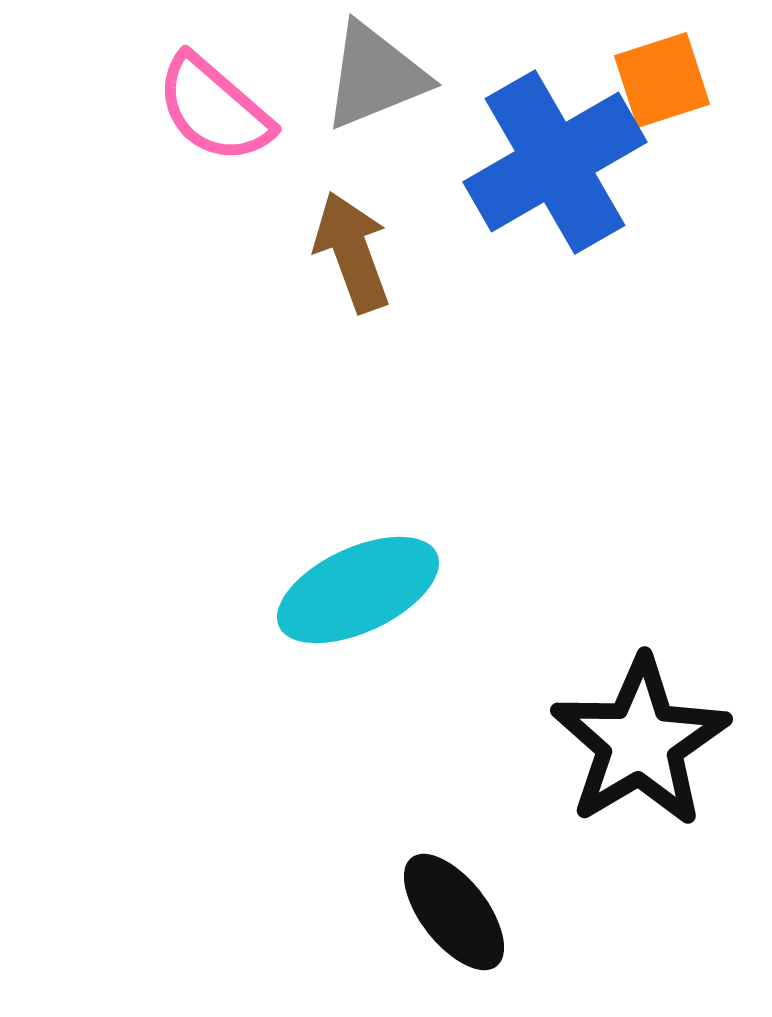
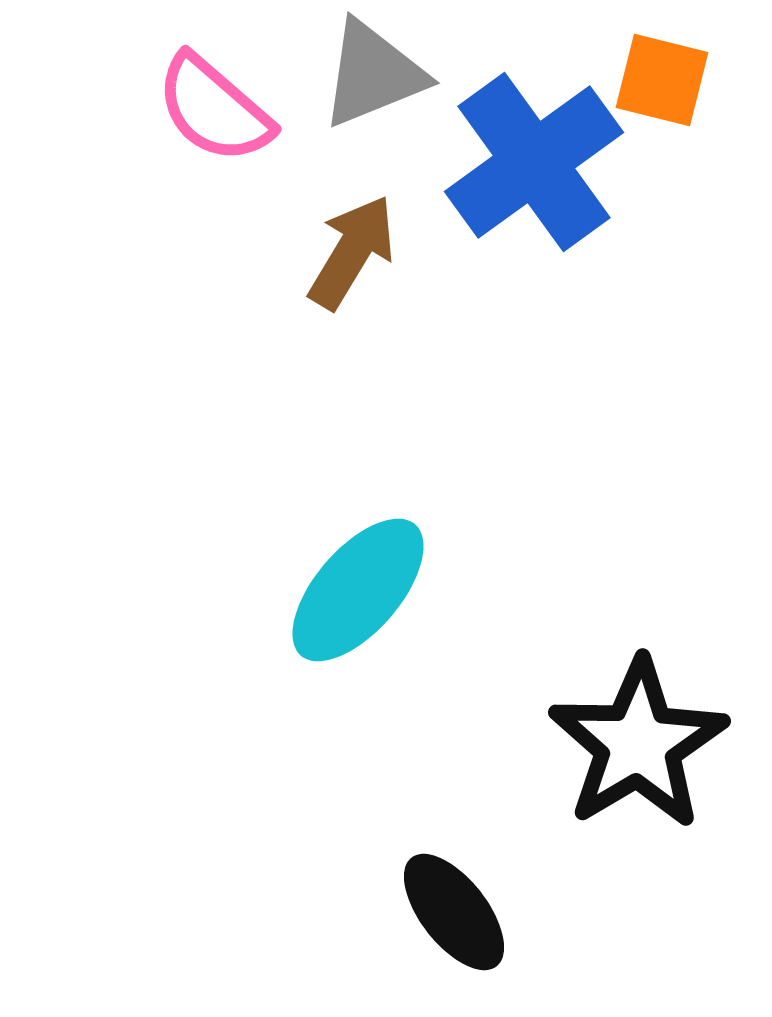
gray triangle: moved 2 px left, 2 px up
orange square: rotated 32 degrees clockwise
blue cross: moved 21 px left; rotated 6 degrees counterclockwise
brown arrow: rotated 51 degrees clockwise
cyan ellipse: rotated 24 degrees counterclockwise
black star: moved 2 px left, 2 px down
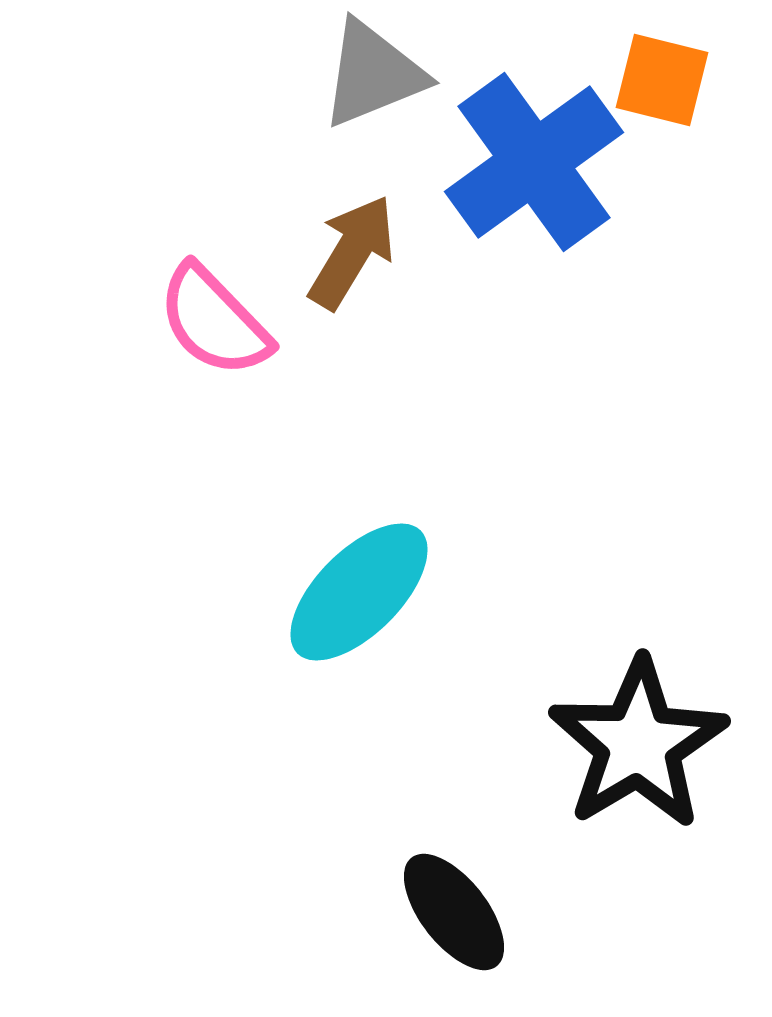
pink semicircle: moved 212 px down; rotated 5 degrees clockwise
cyan ellipse: moved 1 px right, 2 px down; rotated 4 degrees clockwise
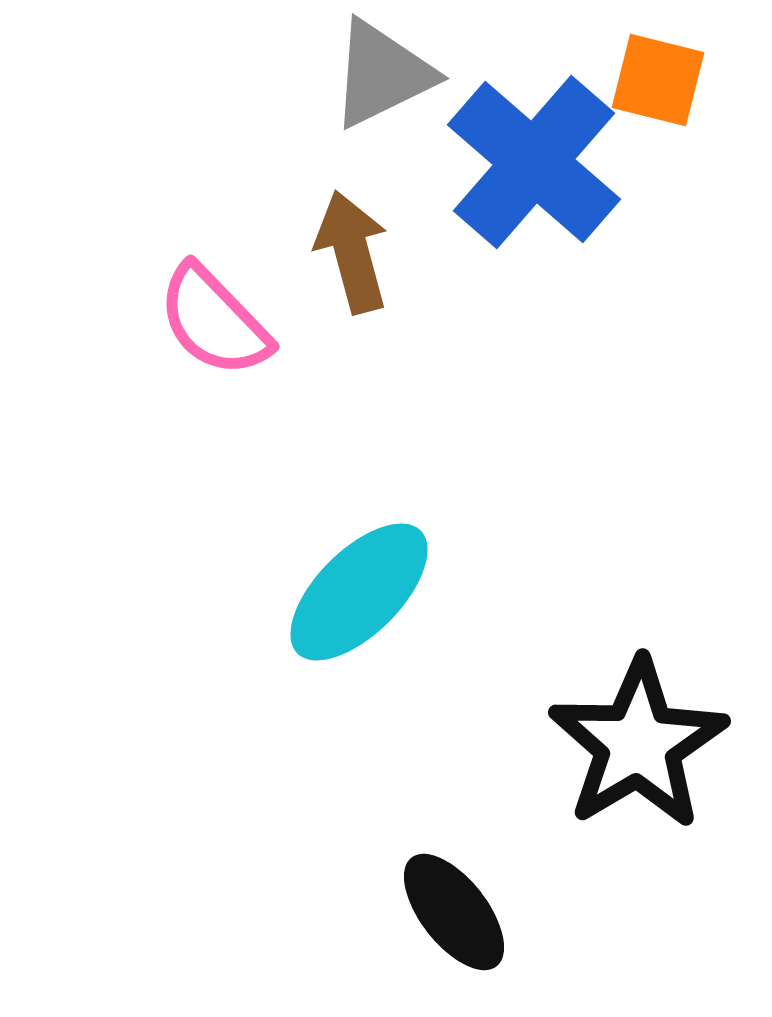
gray triangle: moved 9 px right; rotated 4 degrees counterclockwise
orange square: moved 4 px left
blue cross: rotated 13 degrees counterclockwise
brown arrow: rotated 46 degrees counterclockwise
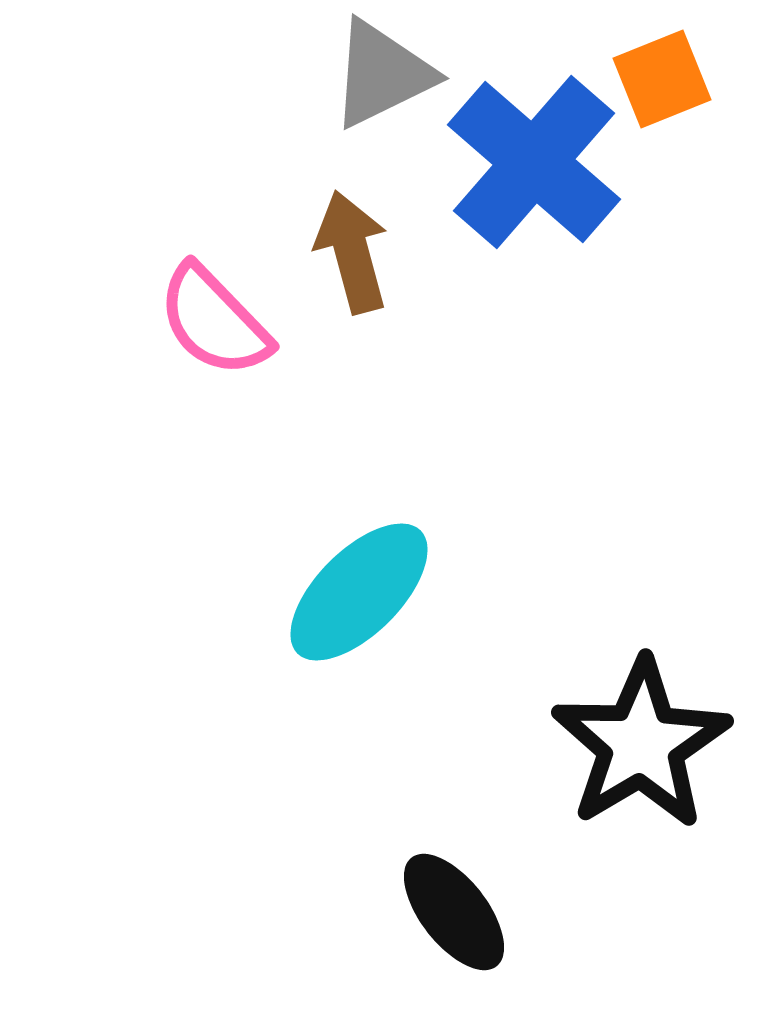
orange square: moved 4 px right, 1 px up; rotated 36 degrees counterclockwise
black star: moved 3 px right
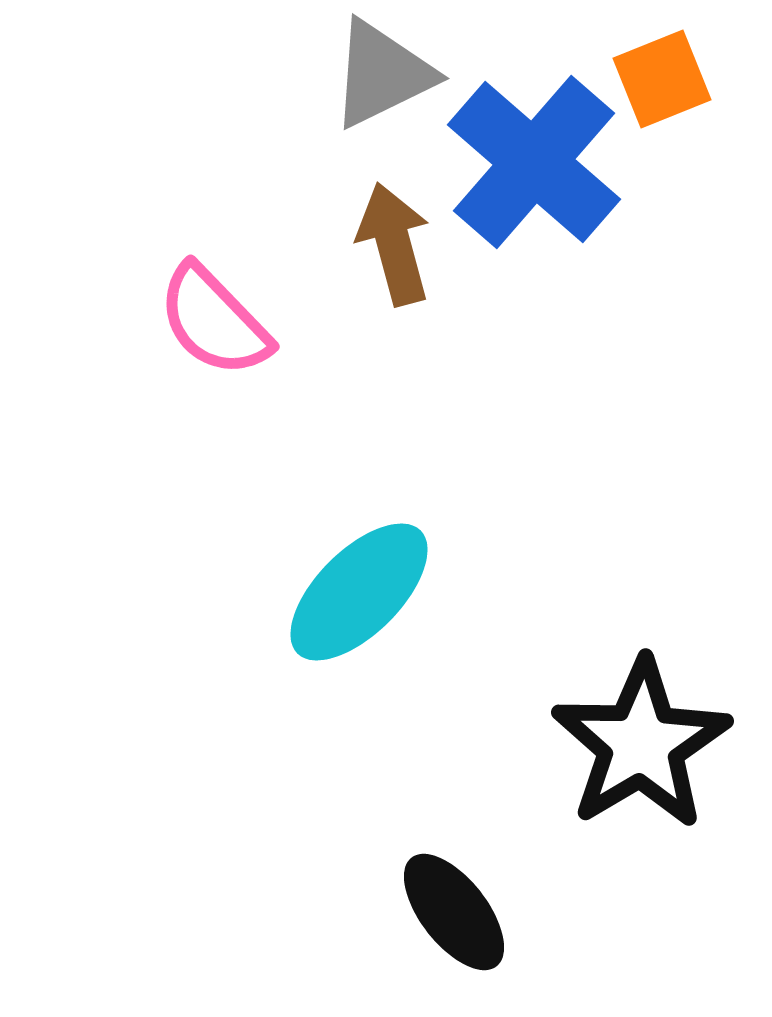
brown arrow: moved 42 px right, 8 px up
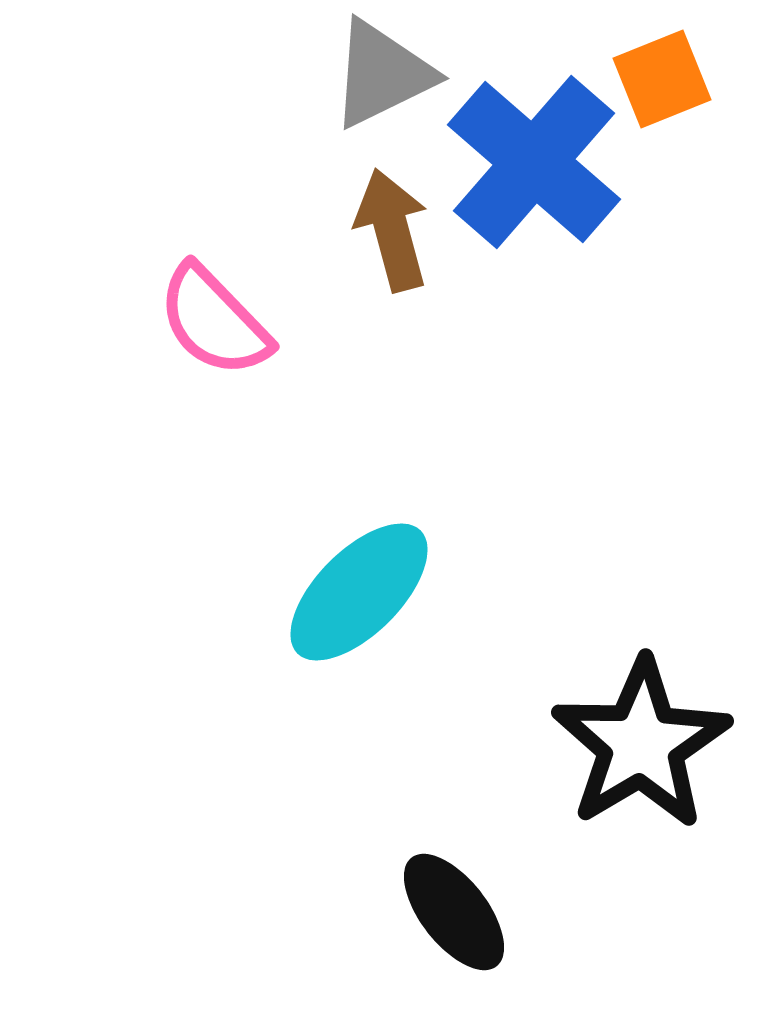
brown arrow: moved 2 px left, 14 px up
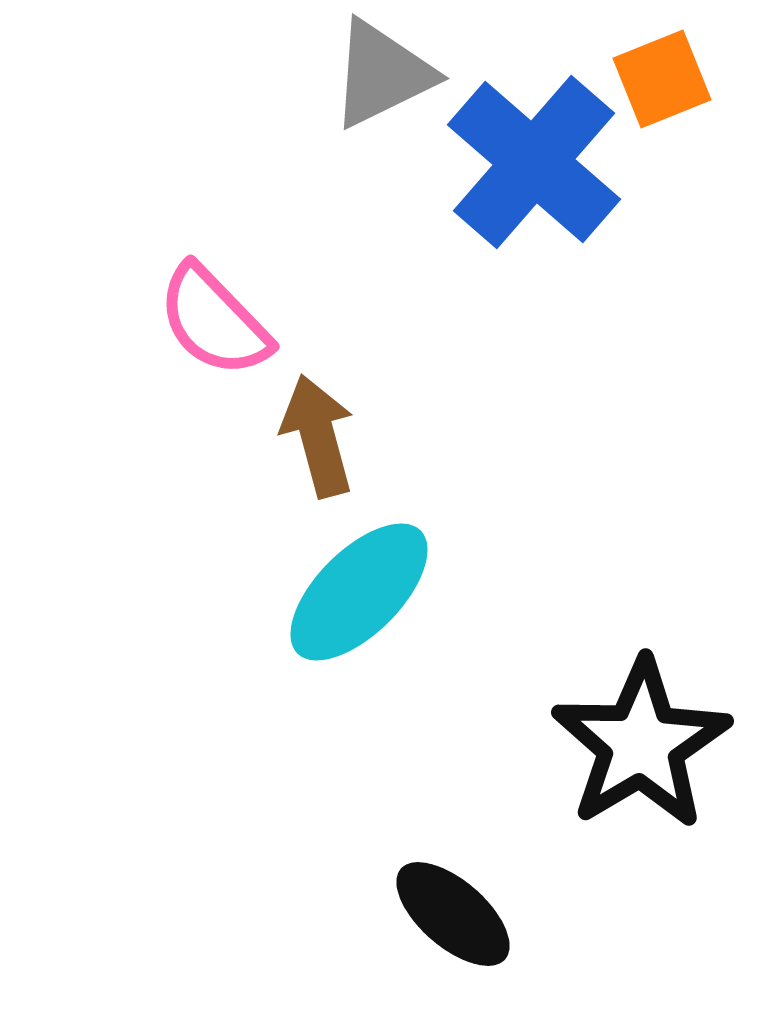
brown arrow: moved 74 px left, 206 px down
black ellipse: moved 1 px left, 2 px down; rotated 11 degrees counterclockwise
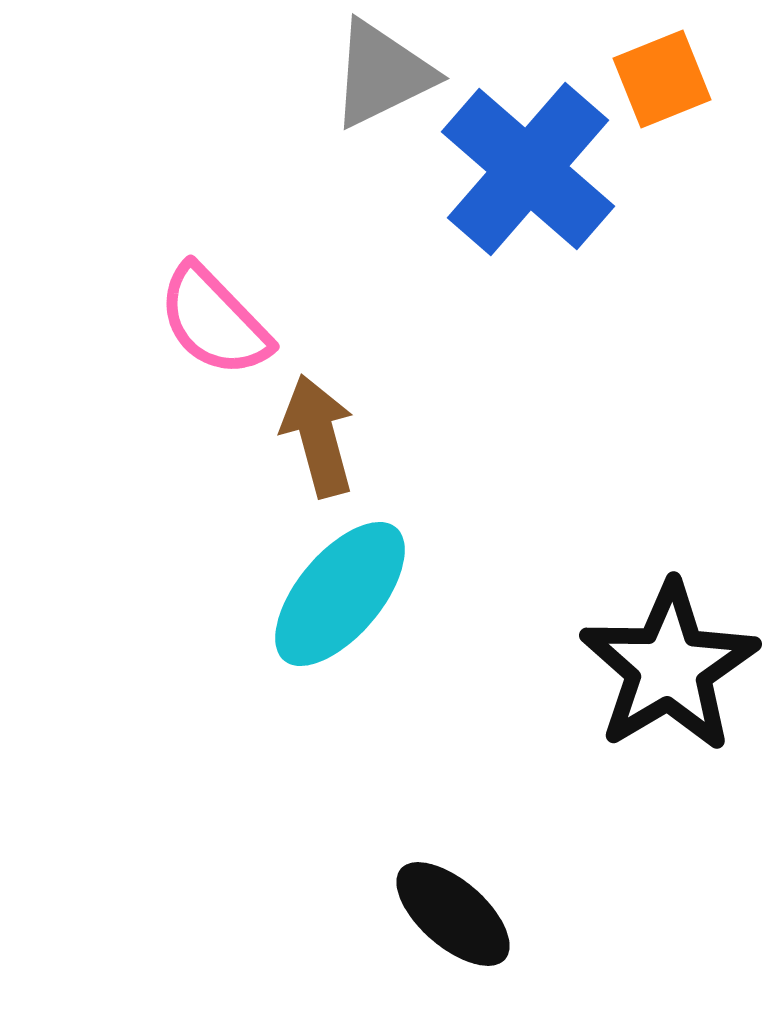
blue cross: moved 6 px left, 7 px down
cyan ellipse: moved 19 px left, 2 px down; rotated 5 degrees counterclockwise
black star: moved 28 px right, 77 px up
